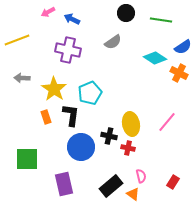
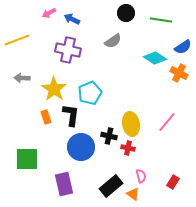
pink arrow: moved 1 px right, 1 px down
gray semicircle: moved 1 px up
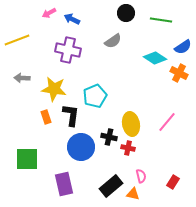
yellow star: rotated 25 degrees counterclockwise
cyan pentagon: moved 5 px right, 3 px down
black cross: moved 1 px down
orange triangle: rotated 24 degrees counterclockwise
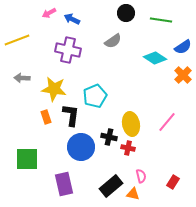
orange cross: moved 4 px right, 2 px down; rotated 18 degrees clockwise
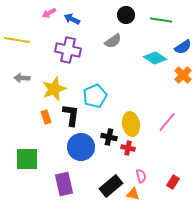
black circle: moved 2 px down
yellow line: rotated 30 degrees clockwise
yellow star: rotated 30 degrees counterclockwise
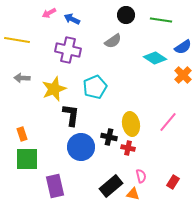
cyan pentagon: moved 9 px up
orange rectangle: moved 24 px left, 17 px down
pink line: moved 1 px right
purple rectangle: moved 9 px left, 2 px down
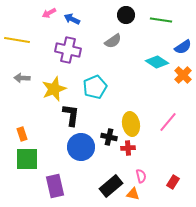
cyan diamond: moved 2 px right, 4 px down
red cross: rotated 16 degrees counterclockwise
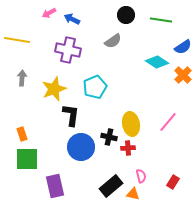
gray arrow: rotated 91 degrees clockwise
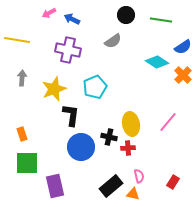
green square: moved 4 px down
pink semicircle: moved 2 px left
